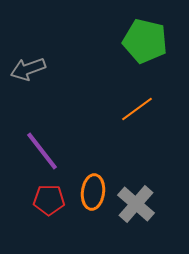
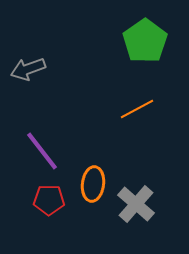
green pentagon: rotated 24 degrees clockwise
orange line: rotated 8 degrees clockwise
orange ellipse: moved 8 px up
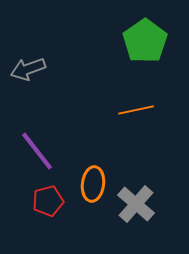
orange line: moved 1 px left, 1 px down; rotated 16 degrees clockwise
purple line: moved 5 px left
red pentagon: moved 1 px left, 1 px down; rotated 16 degrees counterclockwise
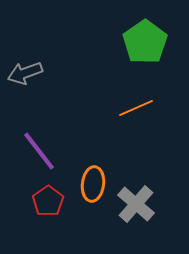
green pentagon: moved 1 px down
gray arrow: moved 3 px left, 4 px down
orange line: moved 2 px up; rotated 12 degrees counterclockwise
purple line: moved 2 px right
red pentagon: rotated 20 degrees counterclockwise
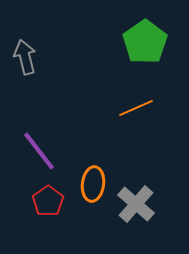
gray arrow: moved 16 px up; rotated 96 degrees clockwise
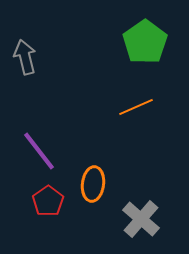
orange line: moved 1 px up
gray cross: moved 5 px right, 15 px down
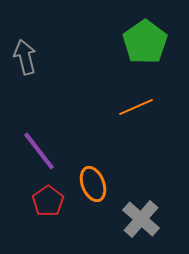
orange ellipse: rotated 28 degrees counterclockwise
